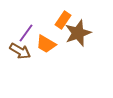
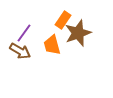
purple line: moved 2 px left
orange trapezoid: moved 6 px right, 1 px down; rotated 45 degrees clockwise
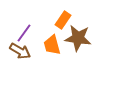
brown star: moved 5 px down; rotated 28 degrees clockwise
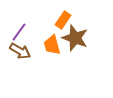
purple line: moved 5 px left, 1 px up
brown star: moved 3 px left; rotated 12 degrees clockwise
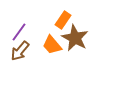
brown star: rotated 8 degrees clockwise
orange trapezoid: rotated 25 degrees counterclockwise
brown arrow: rotated 100 degrees clockwise
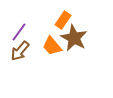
brown star: moved 1 px left
orange trapezoid: moved 1 px down
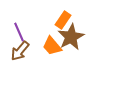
purple line: rotated 60 degrees counterclockwise
brown star: moved 3 px left, 1 px up; rotated 16 degrees clockwise
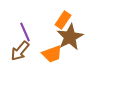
purple line: moved 6 px right
brown star: moved 1 px left
orange trapezoid: moved 8 px down; rotated 70 degrees counterclockwise
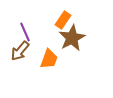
brown star: moved 2 px right, 1 px down
orange trapezoid: moved 3 px left, 5 px down; rotated 50 degrees counterclockwise
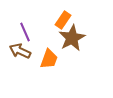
brown arrow: rotated 75 degrees clockwise
